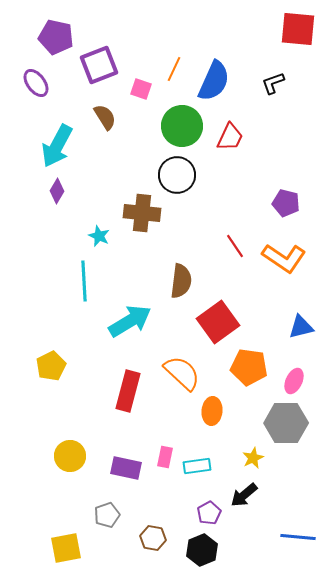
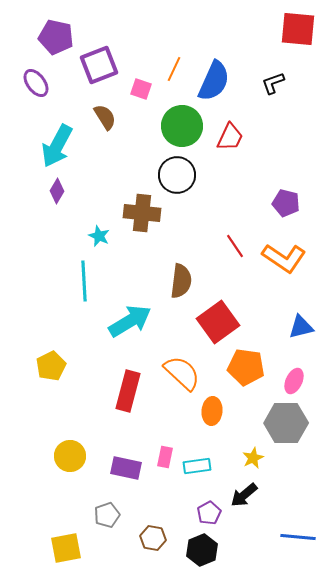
orange pentagon at (249, 367): moved 3 px left
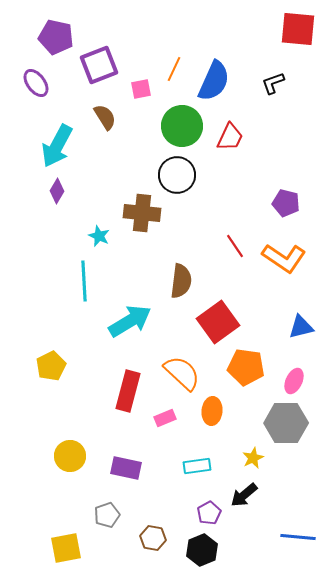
pink square at (141, 89): rotated 30 degrees counterclockwise
pink rectangle at (165, 457): moved 39 px up; rotated 55 degrees clockwise
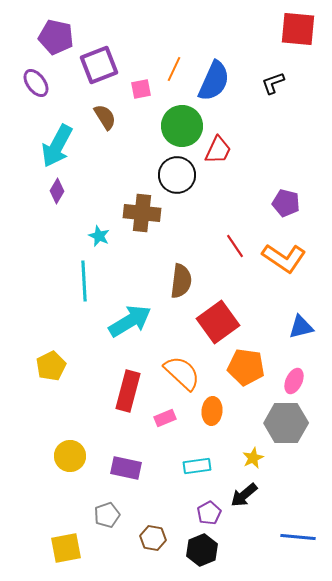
red trapezoid at (230, 137): moved 12 px left, 13 px down
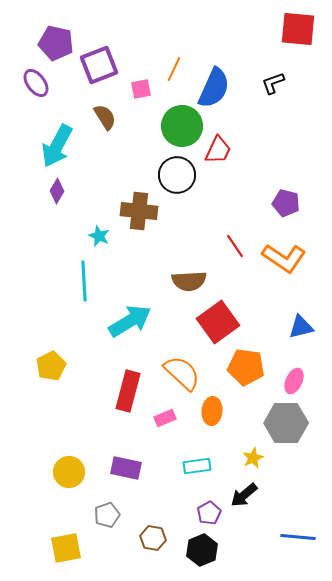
purple pentagon at (56, 37): moved 6 px down
blue semicircle at (214, 81): moved 7 px down
brown cross at (142, 213): moved 3 px left, 2 px up
brown semicircle at (181, 281): moved 8 px right; rotated 80 degrees clockwise
yellow circle at (70, 456): moved 1 px left, 16 px down
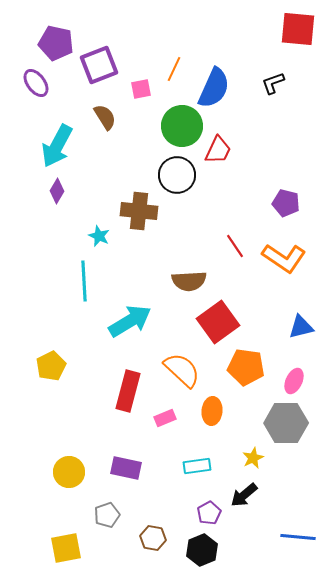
orange semicircle at (182, 373): moved 3 px up
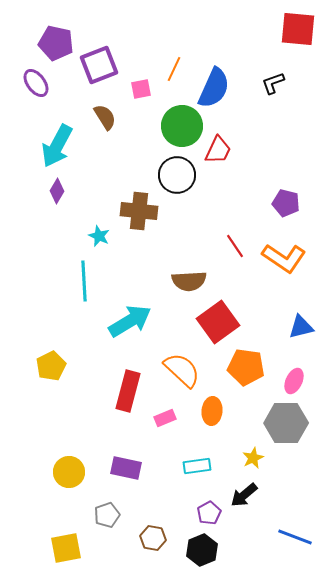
blue line at (298, 537): moved 3 px left; rotated 16 degrees clockwise
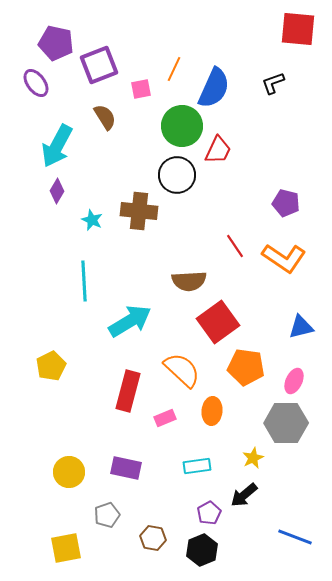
cyan star at (99, 236): moved 7 px left, 16 px up
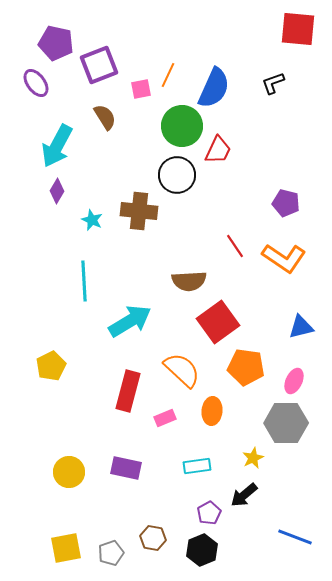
orange line at (174, 69): moved 6 px left, 6 px down
gray pentagon at (107, 515): moved 4 px right, 38 px down
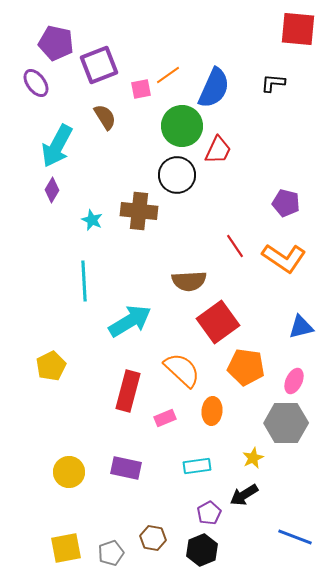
orange line at (168, 75): rotated 30 degrees clockwise
black L-shape at (273, 83): rotated 25 degrees clockwise
purple diamond at (57, 191): moved 5 px left, 1 px up
black arrow at (244, 495): rotated 8 degrees clockwise
